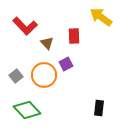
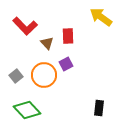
red rectangle: moved 6 px left
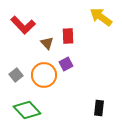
red L-shape: moved 2 px left, 1 px up
gray square: moved 1 px up
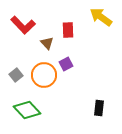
red rectangle: moved 6 px up
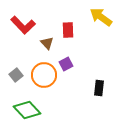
black rectangle: moved 20 px up
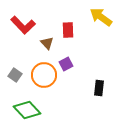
gray square: moved 1 px left; rotated 16 degrees counterclockwise
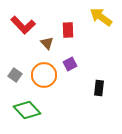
purple square: moved 4 px right
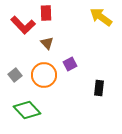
red rectangle: moved 22 px left, 17 px up
gray square: rotated 16 degrees clockwise
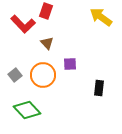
red rectangle: moved 2 px up; rotated 21 degrees clockwise
red L-shape: moved 1 px up
purple square: rotated 24 degrees clockwise
orange circle: moved 1 px left
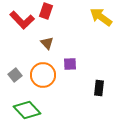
red L-shape: moved 1 px left, 4 px up
